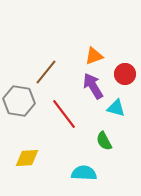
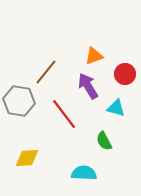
purple arrow: moved 5 px left
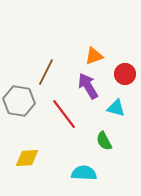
brown line: rotated 12 degrees counterclockwise
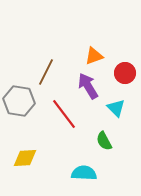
red circle: moved 1 px up
cyan triangle: rotated 30 degrees clockwise
yellow diamond: moved 2 px left
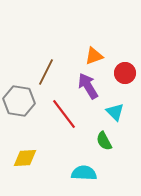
cyan triangle: moved 1 px left, 4 px down
